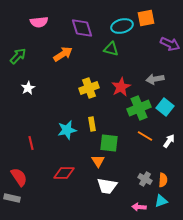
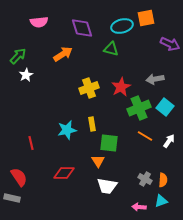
white star: moved 2 px left, 13 px up
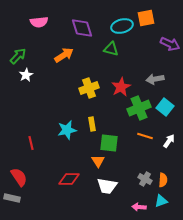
orange arrow: moved 1 px right, 1 px down
orange line: rotated 14 degrees counterclockwise
red diamond: moved 5 px right, 6 px down
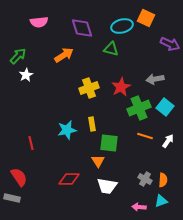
orange square: rotated 36 degrees clockwise
white arrow: moved 1 px left
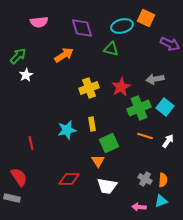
green square: rotated 30 degrees counterclockwise
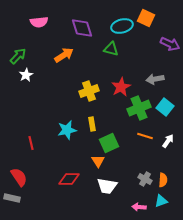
yellow cross: moved 3 px down
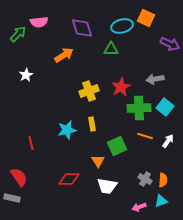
green triangle: rotated 14 degrees counterclockwise
green arrow: moved 22 px up
green cross: rotated 20 degrees clockwise
green square: moved 8 px right, 3 px down
pink arrow: rotated 24 degrees counterclockwise
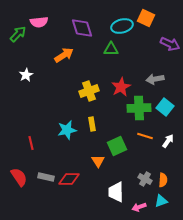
white trapezoid: moved 9 px right, 6 px down; rotated 80 degrees clockwise
gray rectangle: moved 34 px right, 21 px up
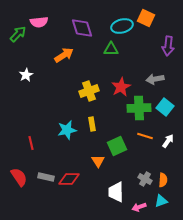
purple arrow: moved 2 px left, 2 px down; rotated 72 degrees clockwise
